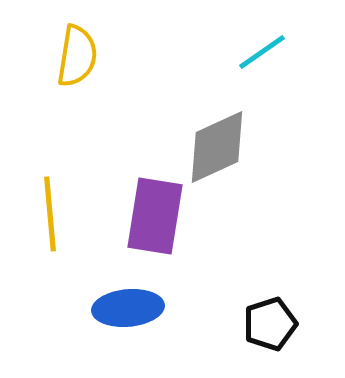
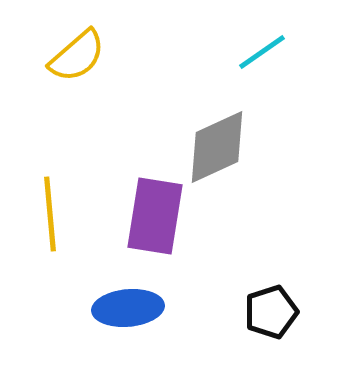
yellow semicircle: rotated 40 degrees clockwise
black pentagon: moved 1 px right, 12 px up
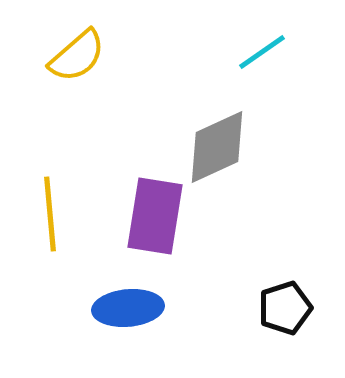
black pentagon: moved 14 px right, 4 px up
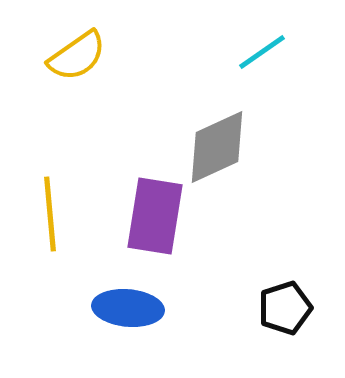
yellow semicircle: rotated 6 degrees clockwise
blue ellipse: rotated 10 degrees clockwise
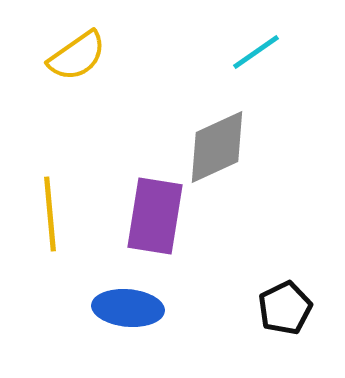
cyan line: moved 6 px left
black pentagon: rotated 8 degrees counterclockwise
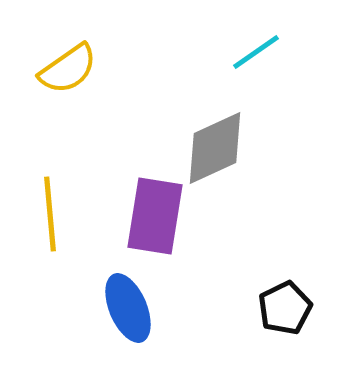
yellow semicircle: moved 9 px left, 13 px down
gray diamond: moved 2 px left, 1 px down
blue ellipse: rotated 62 degrees clockwise
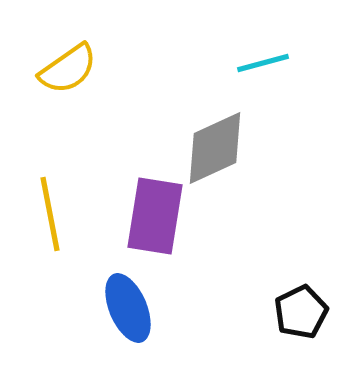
cyan line: moved 7 px right, 11 px down; rotated 20 degrees clockwise
yellow line: rotated 6 degrees counterclockwise
black pentagon: moved 16 px right, 4 px down
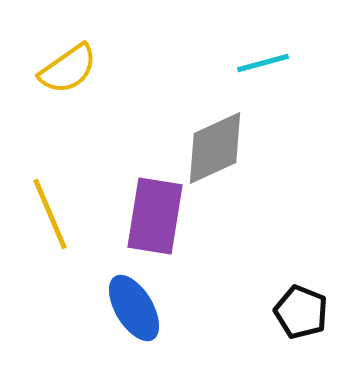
yellow line: rotated 12 degrees counterclockwise
blue ellipse: moved 6 px right; rotated 8 degrees counterclockwise
black pentagon: rotated 24 degrees counterclockwise
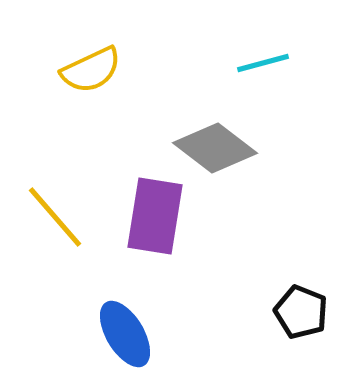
yellow semicircle: moved 23 px right, 1 px down; rotated 10 degrees clockwise
gray diamond: rotated 62 degrees clockwise
yellow line: moved 5 px right, 3 px down; rotated 18 degrees counterclockwise
blue ellipse: moved 9 px left, 26 px down
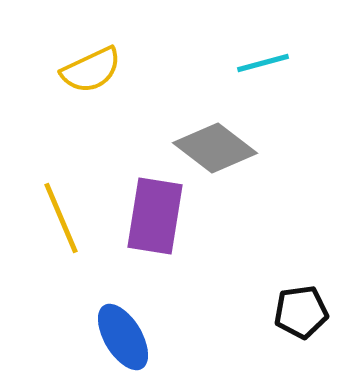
yellow line: moved 6 px right, 1 px down; rotated 18 degrees clockwise
black pentagon: rotated 30 degrees counterclockwise
blue ellipse: moved 2 px left, 3 px down
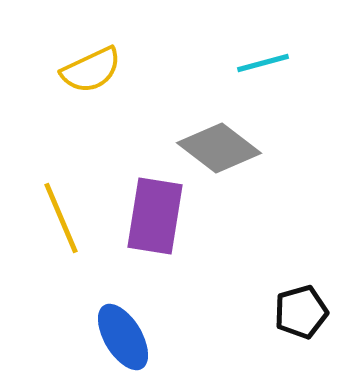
gray diamond: moved 4 px right
black pentagon: rotated 8 degrees counterclockwise
